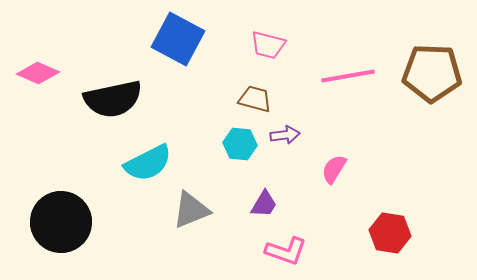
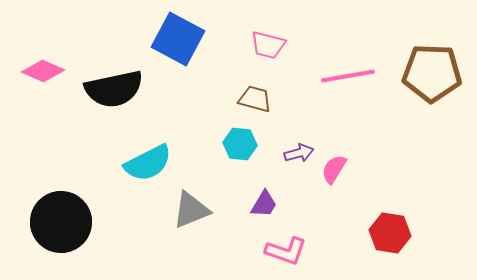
pink diamond: moved 5 px right, 2 px up
black semicircle: moved 1 px right, 10 px up
purple arrow: moved 14 px right, 18 px down; rotated 8 degrees counterclockwise
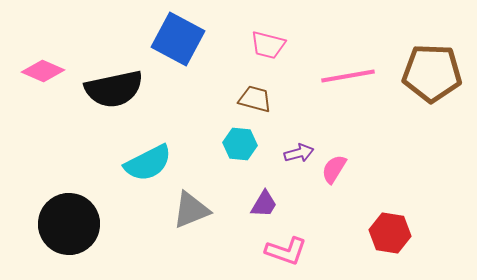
black circle: moved 8 px right, 2 px down
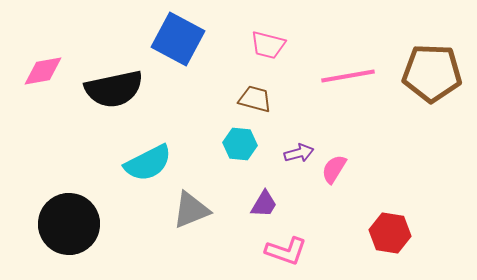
pink diamond: rotated 33 degrees counterclockwise
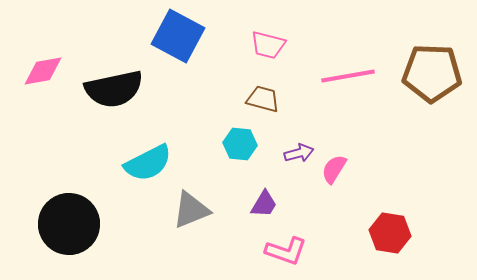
blue square: moved 3 px up
brown trapezoid: moved 8 px right
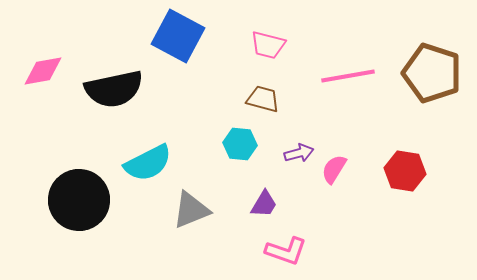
brown pentagon: rotated 16 degrees clockwise
black circle: moved 10 px right, 24 px up
red hexagon: moved 15 px right, 62 px up
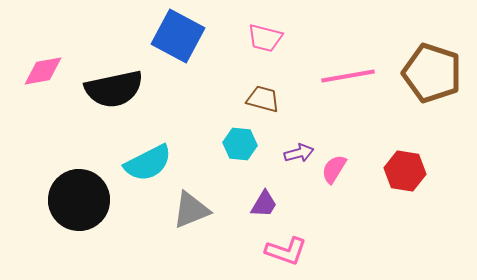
pink trapezoid: moved 3 px left, 7 px up
